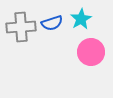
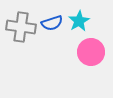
cyan star: moved 2 px left, 2 px down
gray cross: rotated 12 degrees clockwise
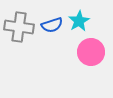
blue semicircle: moved 2 px down
gray cross: moved 2 px left
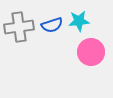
cyan star: rotated 25 degrees clockwise
gray cross: rotated 16 degrees counterclockwise
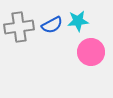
cyan star: moved 1 px left
blue semicircle: rotated 10 degrees counterclockwise
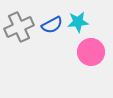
cyan star: moved 1 px down
gray cross: rotated 16 degrees counterclockwise
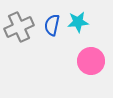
blue semicircle: rotated 130 degrees clockwise
pink circle: moved 9 px down
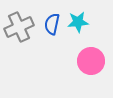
blue semicircle: moved 1 px up
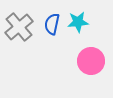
gray cross: rotated 16 degrees counterclockwise
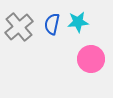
pink circle: moved 2 px up
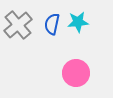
gray cross: moved 1 px left, 2 px up
pink circle: moved 15 px left, 14 px down
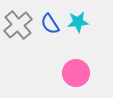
blue semicircle: moved 2 px left; rotated 45 degrees counterclockwise
